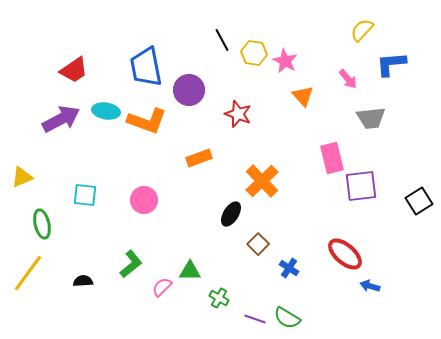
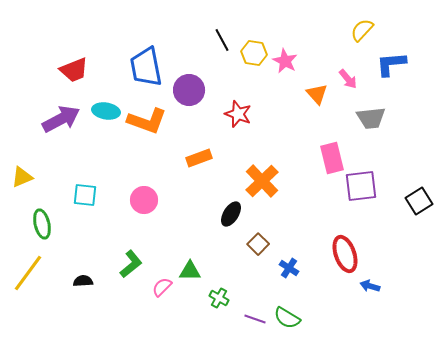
red trapezoid: rotated 12 degrees clockwise
orange triangle: moved 14 px right, 2 px up
red ellipse: rotated 30 degrees clockwise
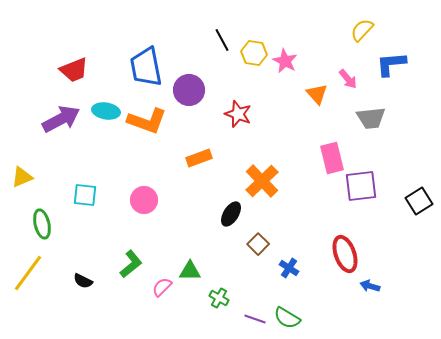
black semicircle: rotated 150 degrees counterclockwise
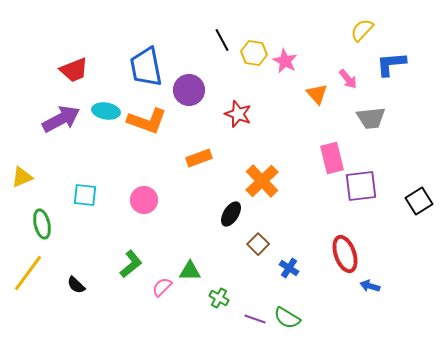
black semicircle: moved 7 px left, 4 px down; rotated 18 degrees clockwise
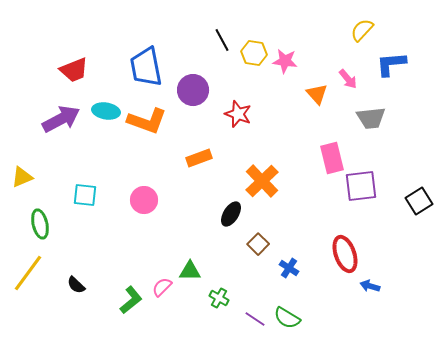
pink star: rotated 20 degrees counterclockwise
purple circle: moved 4 px right
green ellipse: moved 2 px left
green L-shape: moved 36 px down
purple line: rotated 15 degrees clockwise
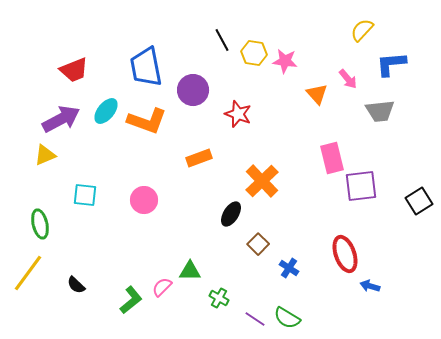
cyan ellipse: rotated 60 degrees counterclockwise
gray trapezoid: moved 9 px right, 7 px up
yellow triangle: moved 23 px right, 22 px up
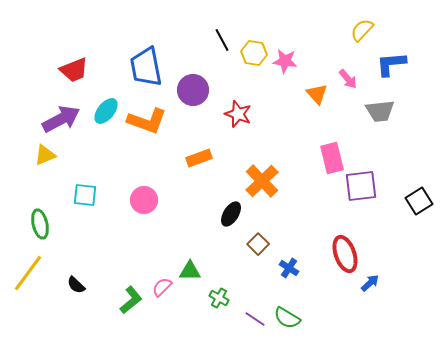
blue arrow: moved 3 px up; rotated 120 degrees clockwise
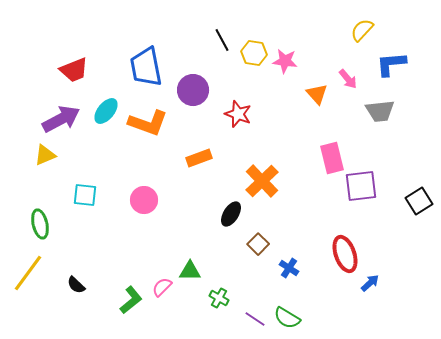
orange L-shape: moved 1 px right, 2 px down
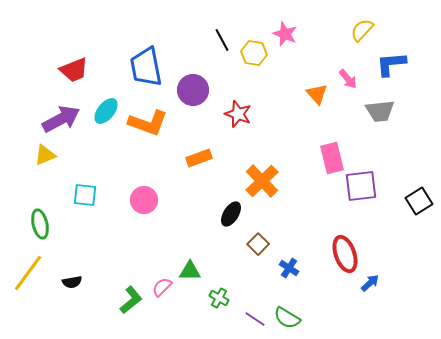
pink star: moved 27 px up; rotated 15 degrees clockwise
black semicircle: moved 4 px left, 3 px up; rotated 54 degrees counterclockwise
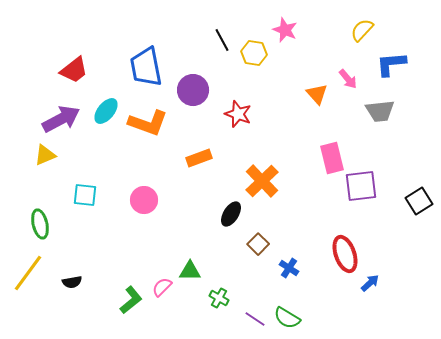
pink star: moved 4 px up
red trapezoid: rotated 16 degrees counterclockwise
